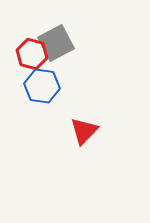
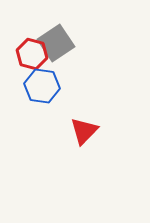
gray square: rotated 6 degrees counterclockwise
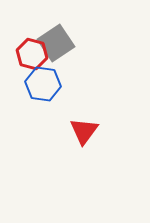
blue hexagon: moved 1 px right, 2 px up
red triangle: rotated 8 degrees counterclockwise
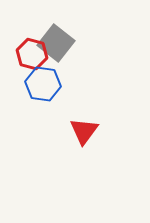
gray square: rotated 18 degrees counterclockwise
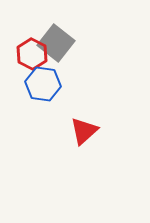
red hexagon: rotated 12 degrees clockwise
red triangle: rotated 12 degrees clockwise
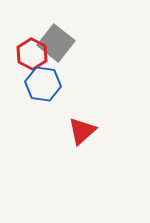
red triangle: moved 2 px left
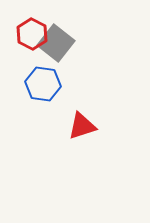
red hexagon: moved 20 px up
red triangle: moved 5 px up; rotated 24 degrees clockwise
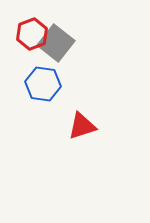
red hexagon: rotated 12 degrees clockwise
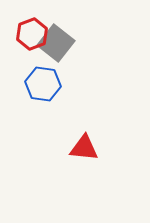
red triangle: moved 2 px right, 22 px down; rotated 24 degrees clockwise
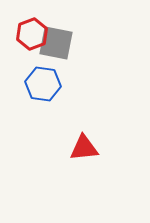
gray square: rotated 27 degrees counterclockwise
red triangle: rotated 12 degrees counterclockwise
